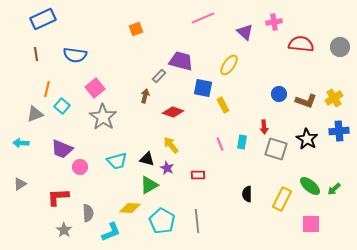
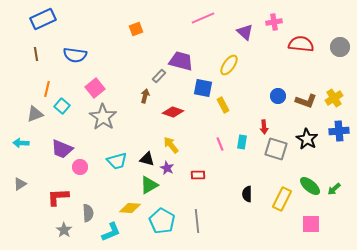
blue circle at (279, 94): moved 1 px left, 2 px down
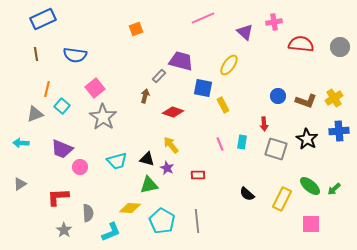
red arrow at (264, 127): moved 3 px up
green triangle at (149, 185): rotated 18 degrees clockwise
black semicircle at (247, 194): rotated 49 degrees counterclockwise
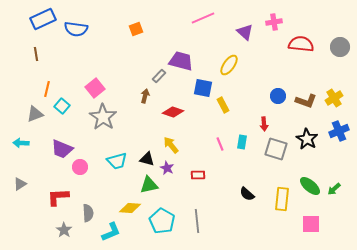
blue semicircle at (75, 55): moved 1 px right, 26 px up
blue cross at (339, 131): rotated 18 degrees counterclockwise
yellow rectangle at (282, 199): rotated 20 degrees counterclockwise
